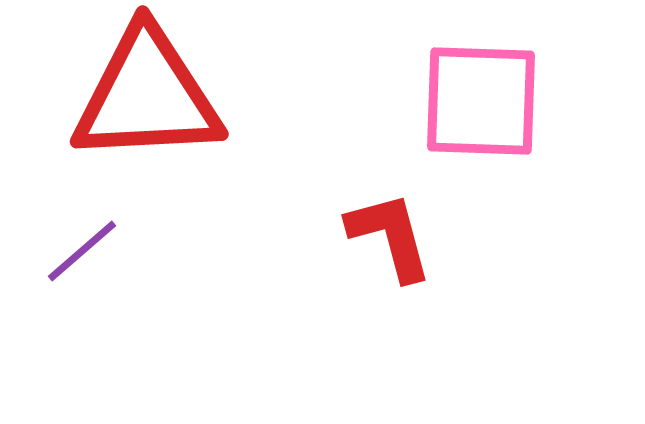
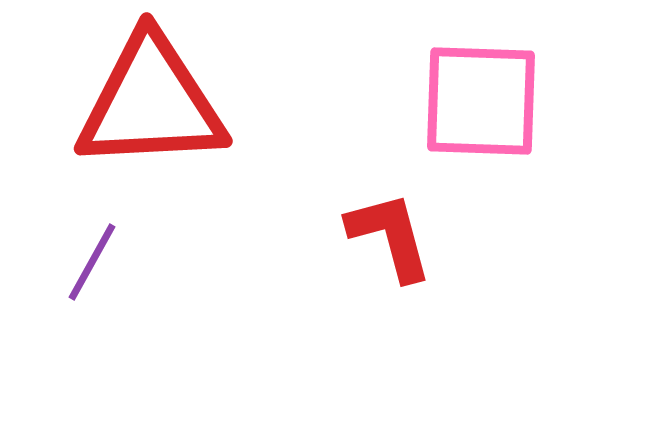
red triangle: moved 4 px right, 7 px down
purple line: moved 10 px right, 11 px down; rotated 20 degrees counterclockwise
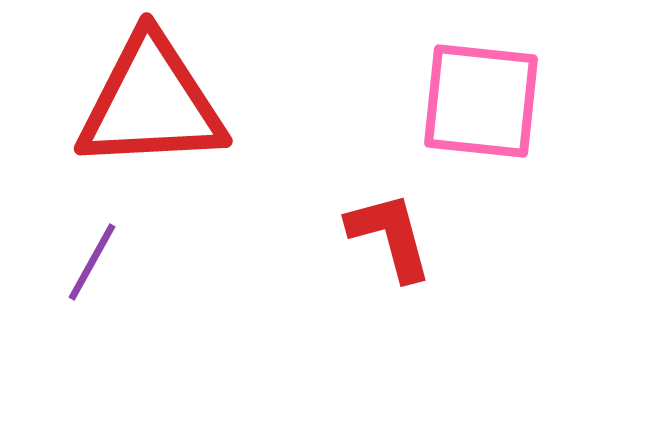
pink square: rotated 4 degrees clockwise
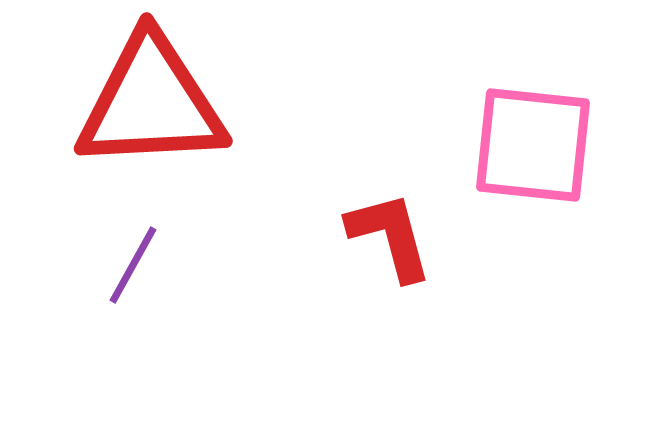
pink square: moved 52 px right, 44 px down
purple line: moved 41 px right, 3 px down
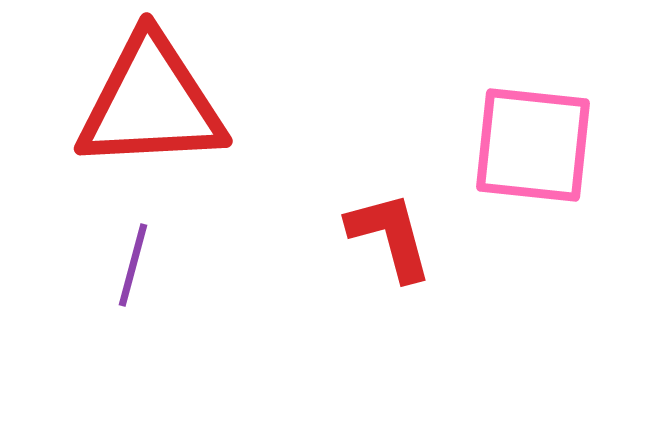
purple line: rotated 14 degrees counterclockwise
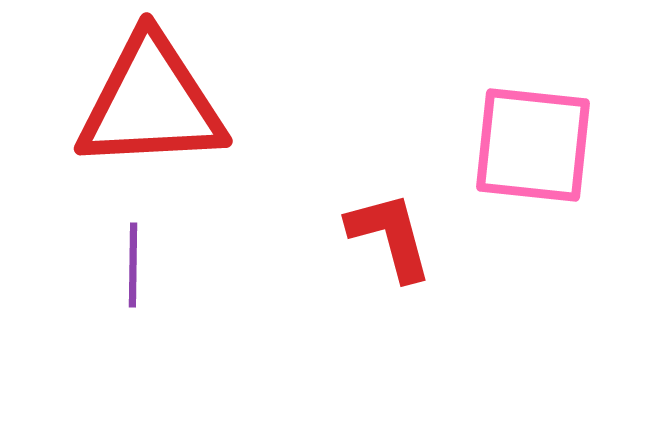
purple line: rotated 14 degrees counterclockwise
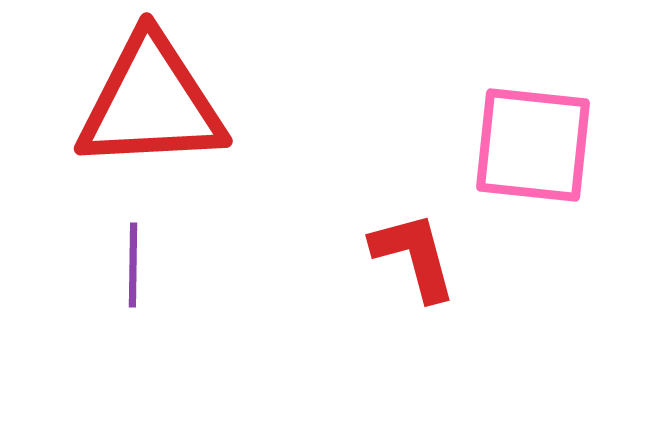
red L-shape: moved 24 px right, 20 px down
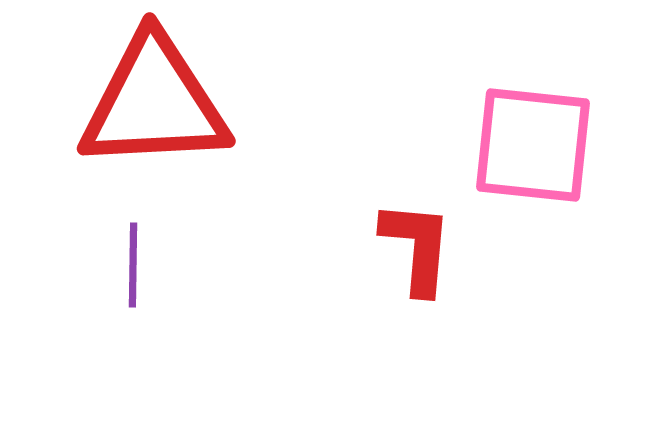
red triangle: moved 3 px right
red L-shape: moved 3 px right, 9 px up; rotated 20 degrees clockwise
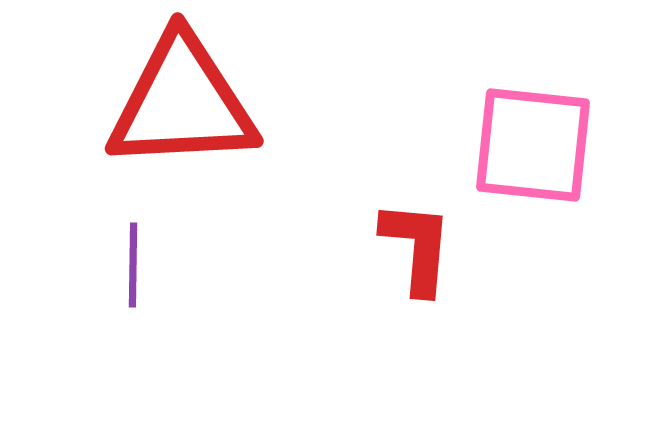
red triangle: moved 28 px right
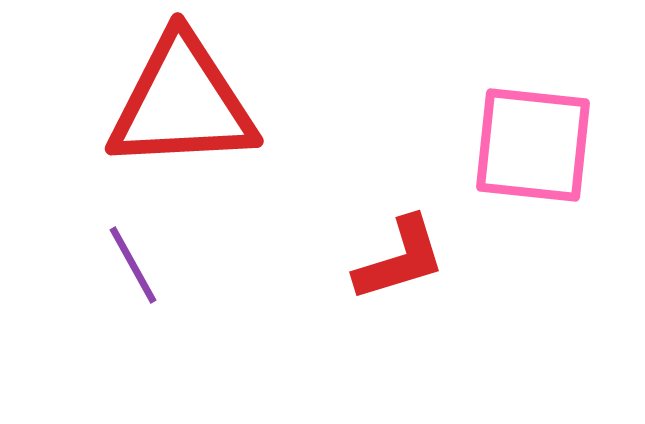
red L-shape: moved 17 px left, 12 px down; rotated 68 degrees clockwise
purple line: rotated 30 degrees counterclockwise
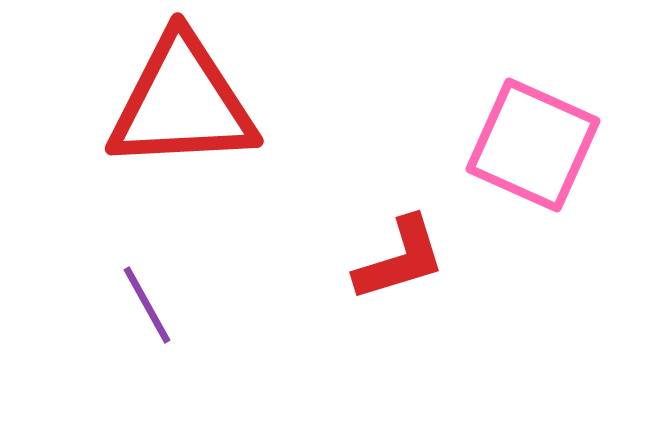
pink square: rotated 18 degrees clockwise
purple line: moved 14 px right, 40 px down
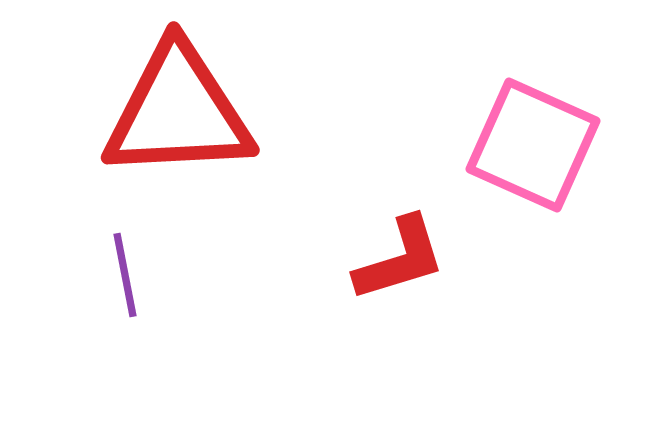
red triangle: moved 4 px left, 9 px down
purple line: moved 22 px left, 30 px up; rotated 18 degrees clockwise
